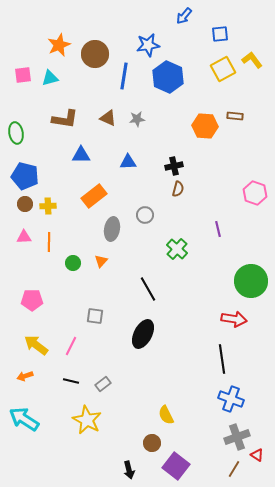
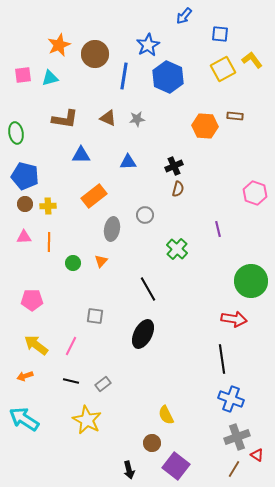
blue square at (220, 34): rotated 12 degrees clockwise
blue star at (148, 45): rotated 20 degrees counterclockwise
black cross at (174, 166): rotated 12 degrees counterclockwise
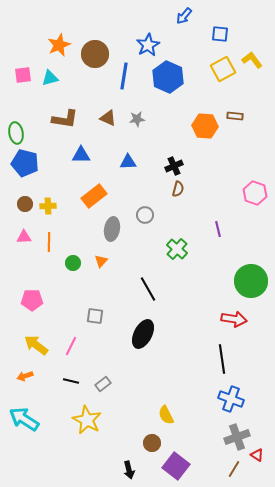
blue pentagon at (25, 176): moved 13 px up
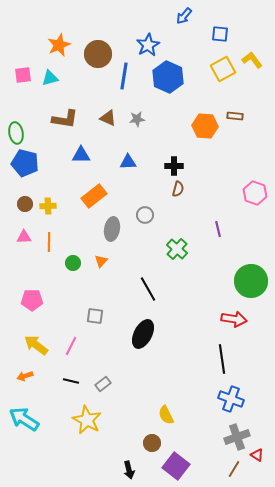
brown circle at (95, 54): moved 3 px right
black cross at (174, 166): rotated 24 degrees clockwise
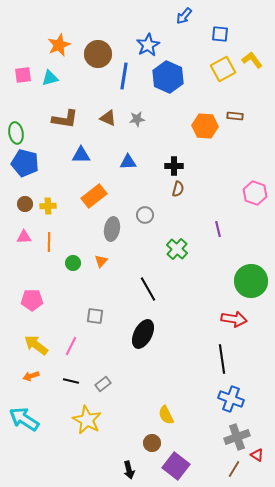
orange arrow at (25, 376): moved 6 px right
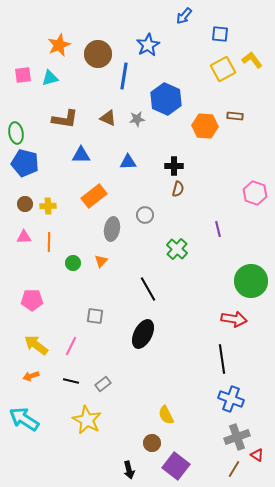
blue hexagon at (168, 77): moved 2 px left, 22 px down
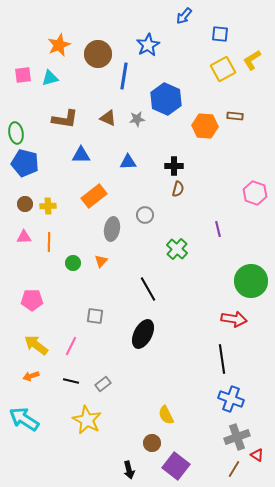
yellow L-shape at (252, 60): rotated 85 degrees counterclockwise
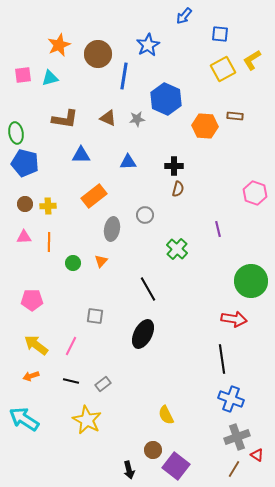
brown circle at (152, 443): moved 1 px right, 7 px down
